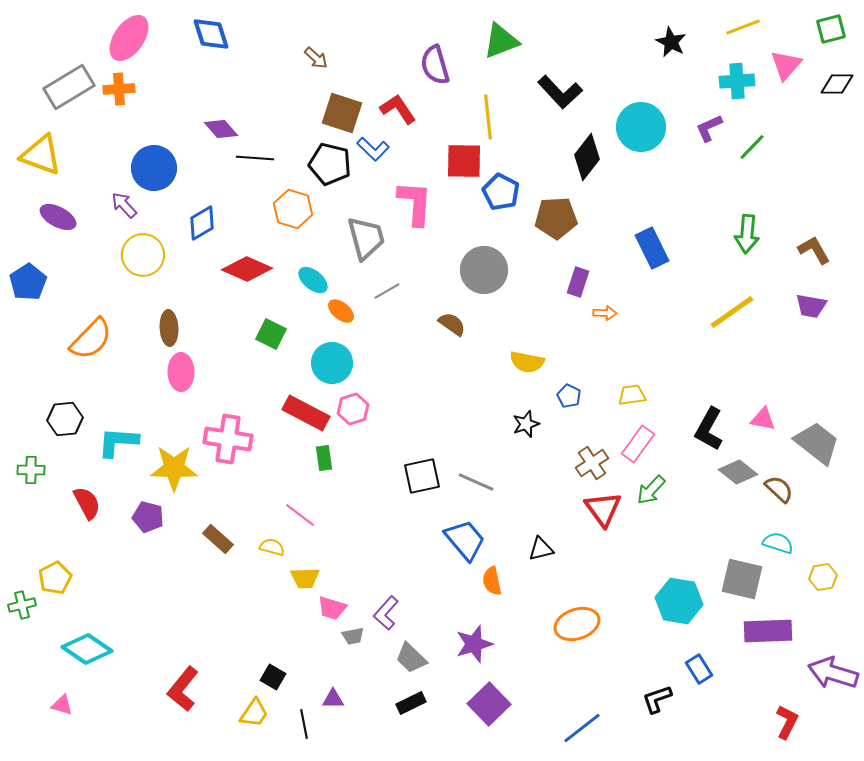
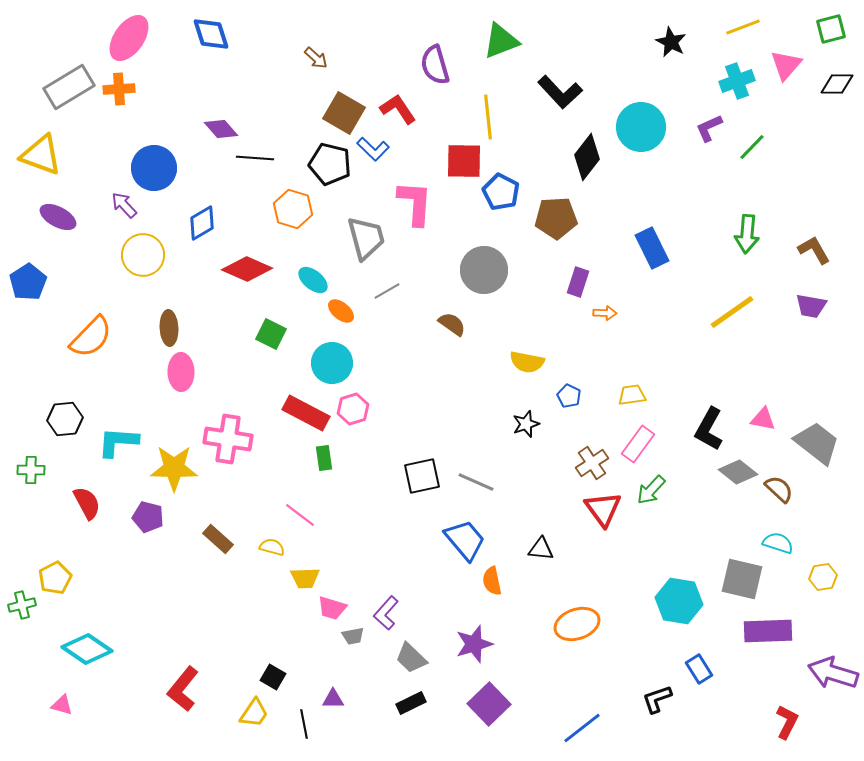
cyan cross at (737, 81): rotated 16 degrees counterclockwise
brown square at (342, 113): moved 2 px right; rotated 12 degrees clockwise
orange semicircle at (91, 339): moved 2 px up
black triangle at (541, 549): rotated 20 degrees clockwise
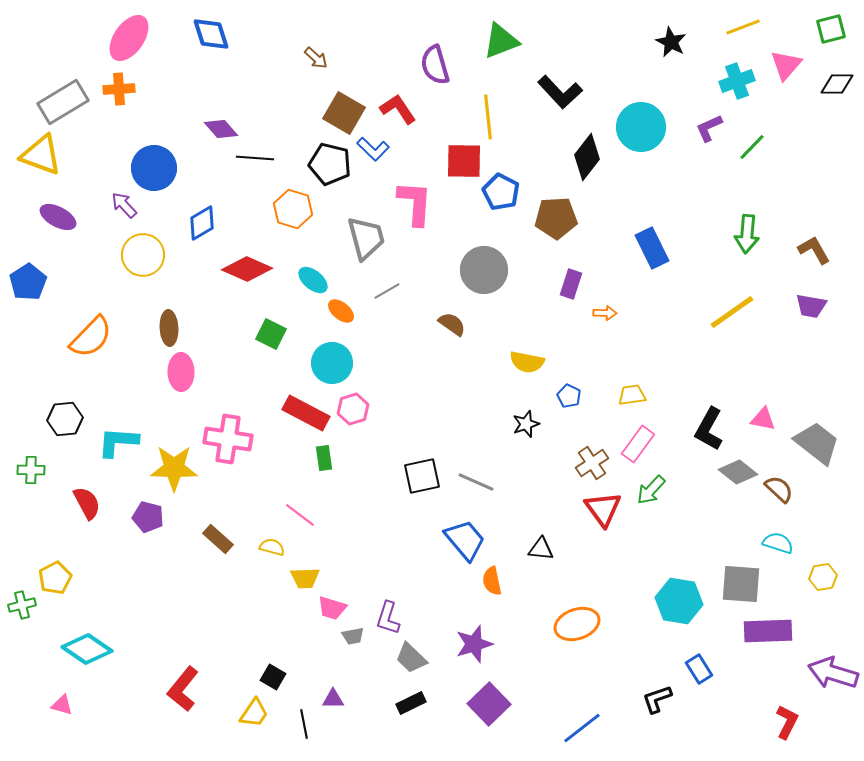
gray rectangle at (69, 87): moved 6 px left, 15 px down
purple rectangle at (578, 282): moved 7 px left, 2 px down
gray square at (742, 579): moved 1 px left, 5 px down; rotated 9 degrees counterclockwise
purple L-shape at (386, 613): moved 2 px right, 5 px down; rotated 24 degrees counterclockwise
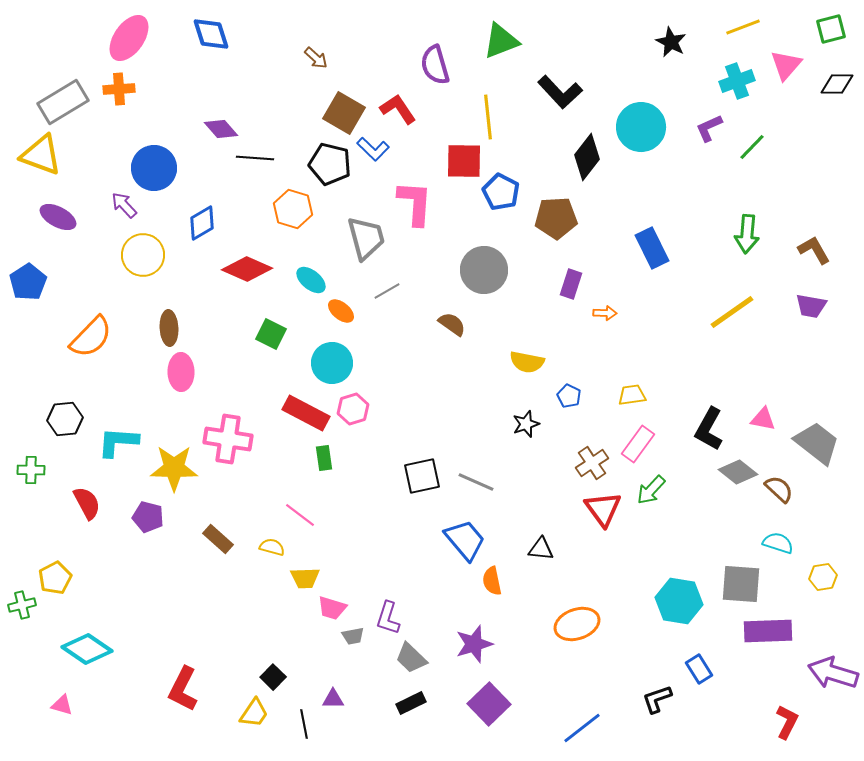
cyan ellipse at (313, 280): moved 2 px left
black square at (273, 677): rotated 15 degrees clockwise
red L-shape at (183, 689): rotated 12 degrees counterclockwise
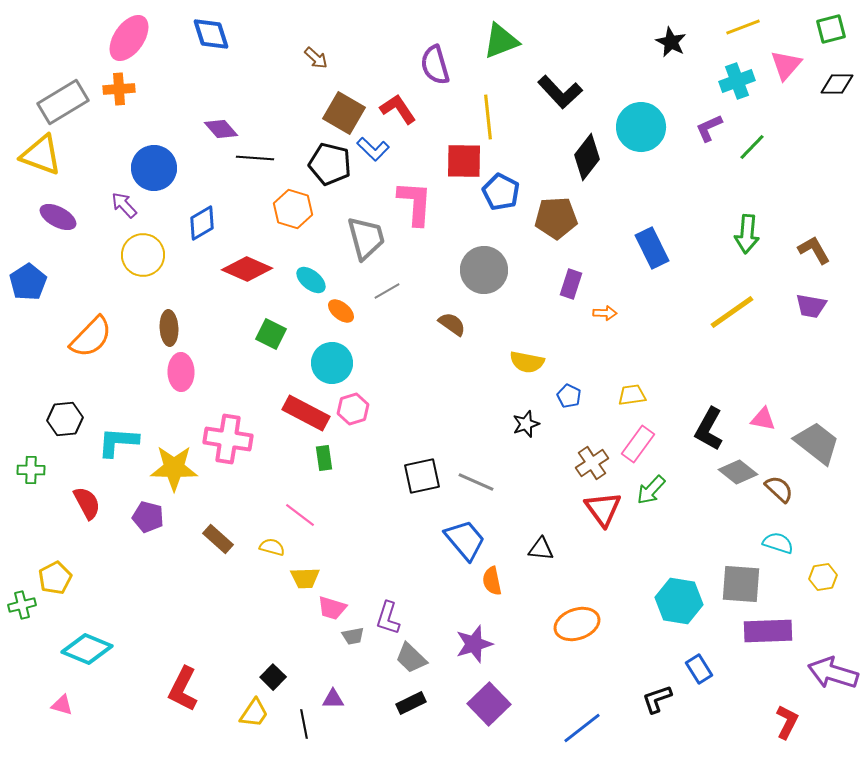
cyan diamond at (87, 649): rotated 12 degrees counterclockwise
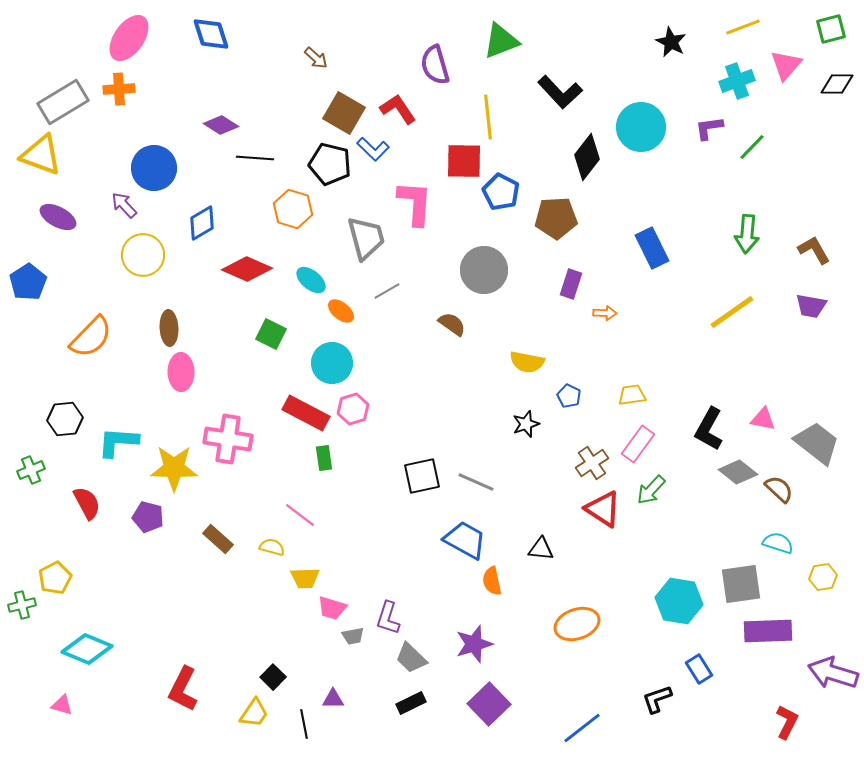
purple L-shape at (709, 128): rotated 16 degrees clockwise
purple diamond at (221, 129): moved 4 px up; rotated 16 degrees counterclockwise
green cross at (31, 470): rotated 24 degrees counterclockwise
red triangle at (603, 509): rotated 21 degrees counterclockwise
blue trapezoid at (465, 540): rotated 21 degrees counterclockwise
gray square at (741, 584): rotated 12 degrees counterclockwise
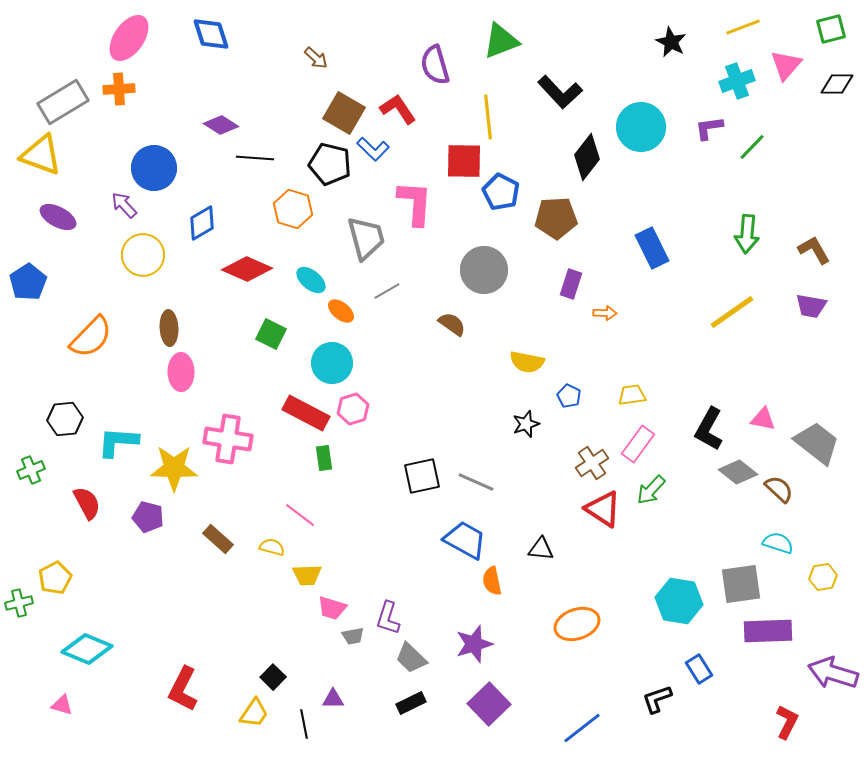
yellow trapezoid at (305, 578): moved 2 px right, 3 px up
green cross at (22, 605): moved 3 px left, 2 px up
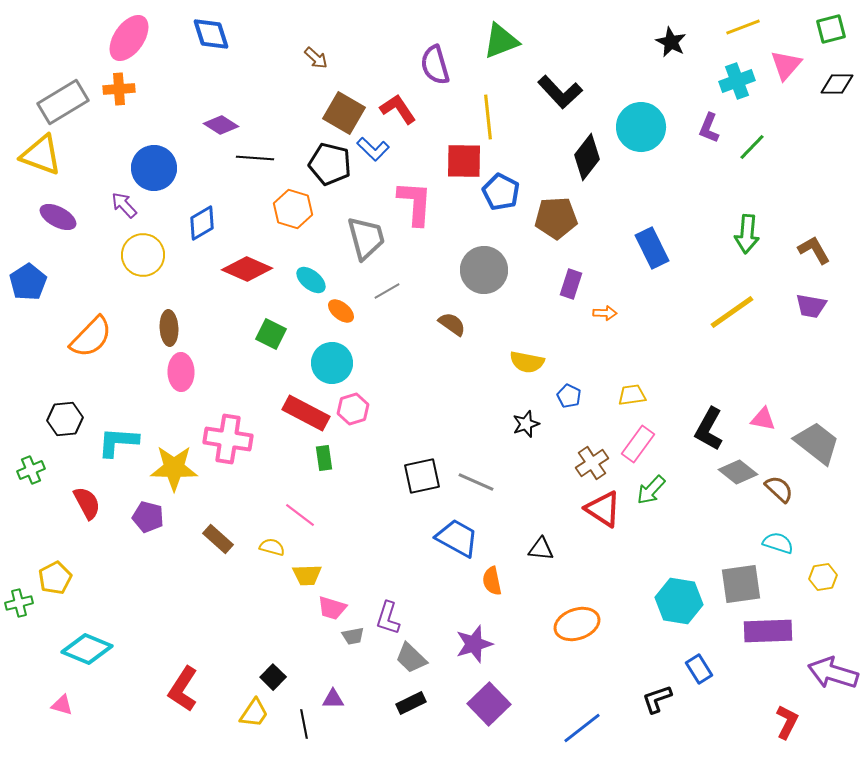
purple L-shape at (709, 128): rotated 60 degrees counterclockwise
blue trapezoid at (465, 540): moved 8 px left, 2 px up
red L-shape at (183, 689): rotated 6 degrees clockwise
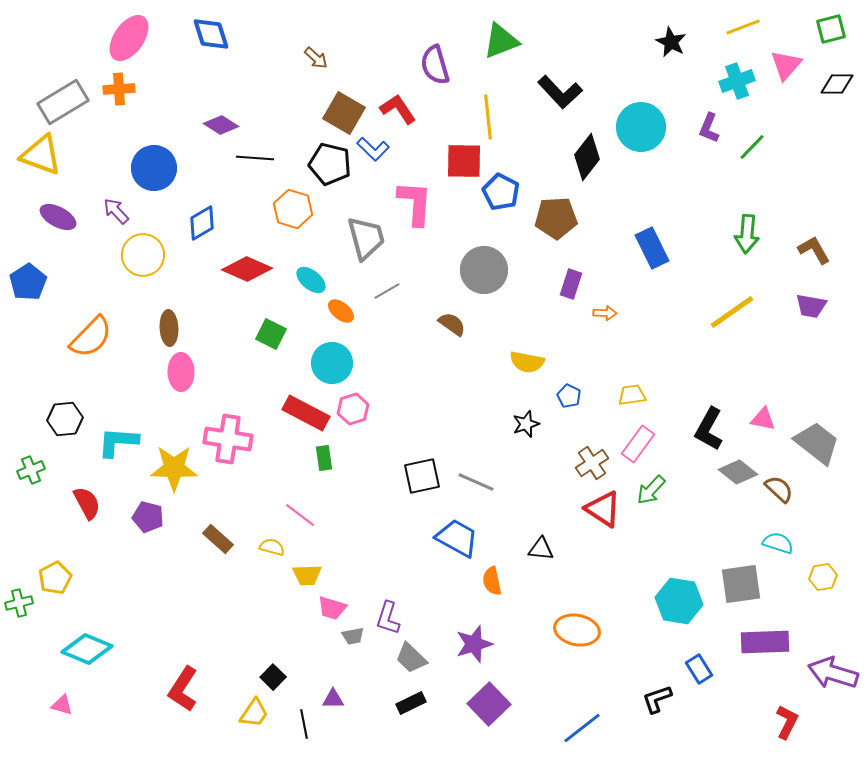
purple arrow at (124, 205): moved 8 px left, 6 px down
orange ellipse at (577, 624): moved 6 px down; rotated 30 degrees clockwise
purple rectangle at (768, 631): moved 3 px left, 11 px down
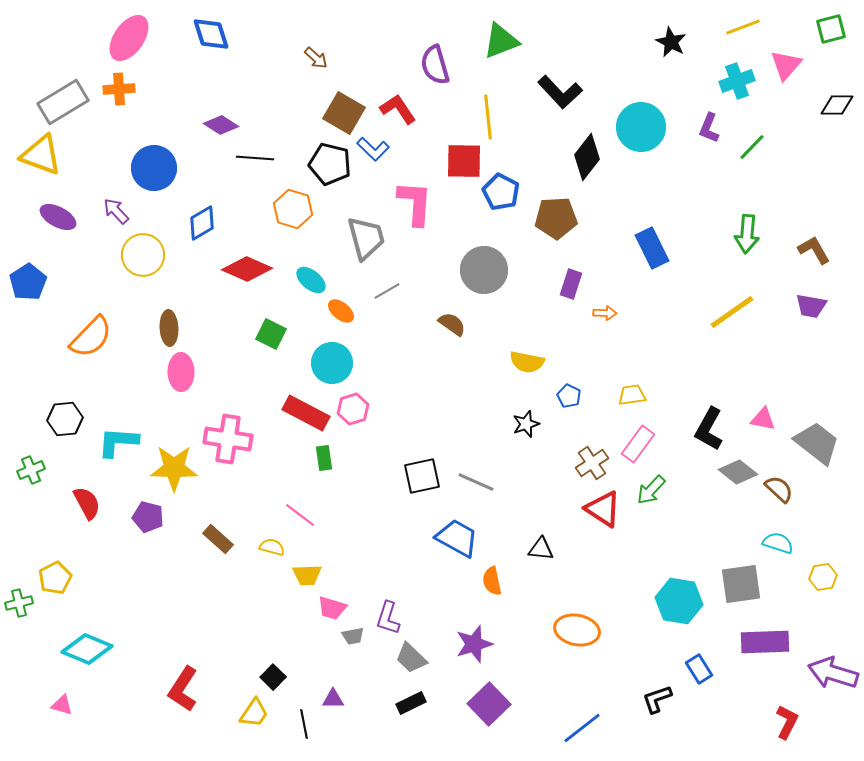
black diamond at (837, 84): moved 21 px down
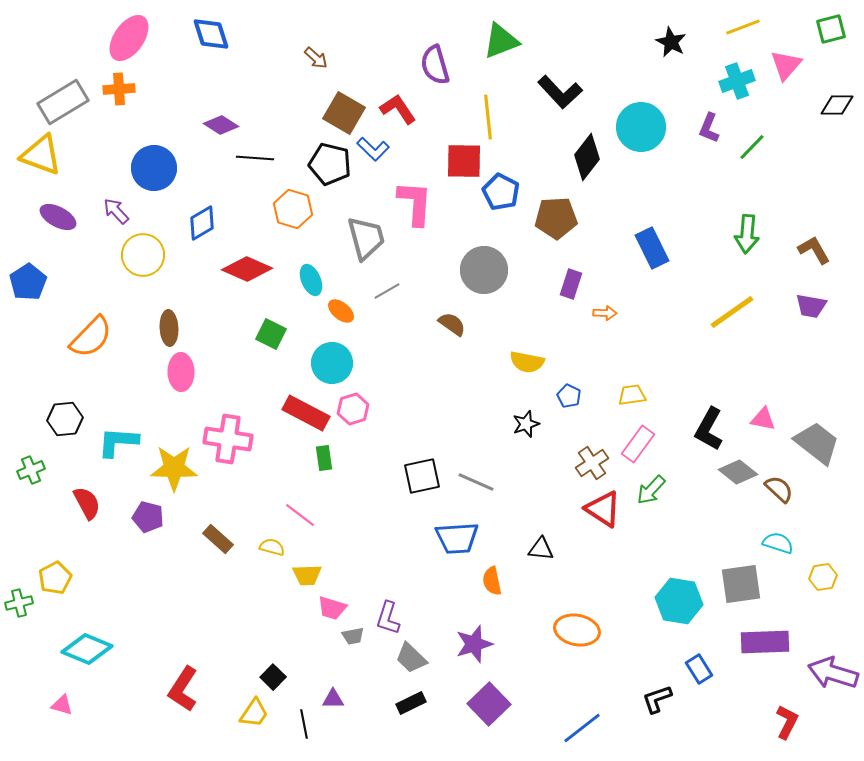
cyan ellipse at (311, 280): rotated 28 degrees clockwise
blue trapezoid at (457, 538): rotated 147 degrees clockwise
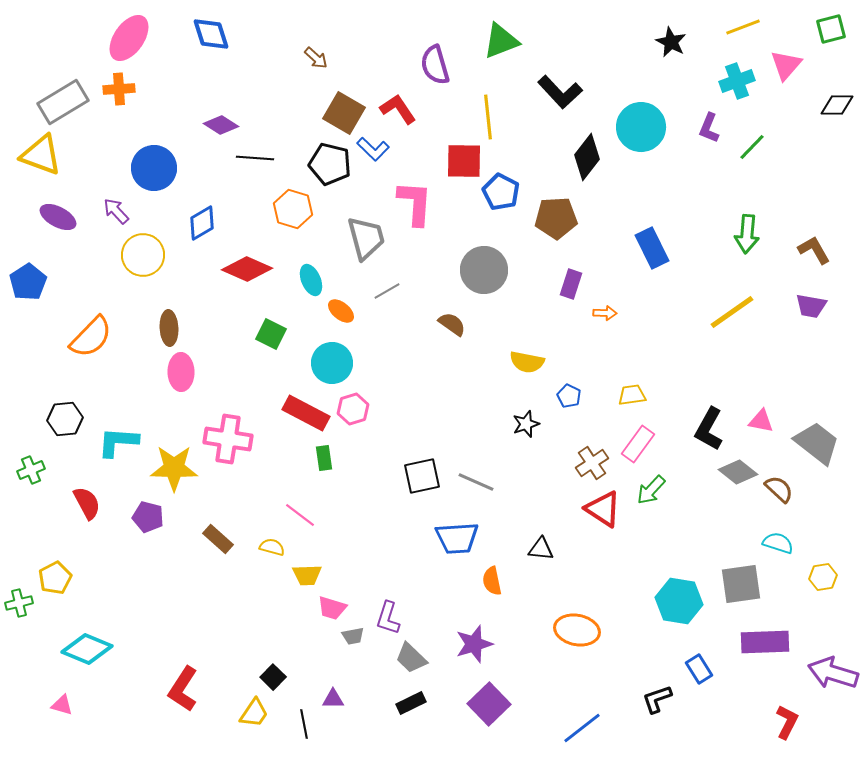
pink triangle at (763, 419): moved 2 px left, 2 px down
